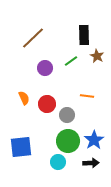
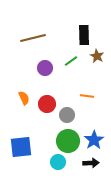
brown line: rotated 30 degrees clockwise
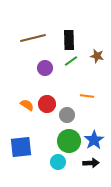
black rectangle: moved 15 px left, 5 px down
brown star: rotated 16 degrees counterclockwise
orange semicircle: moved 3 px right, 7 px down; rotated 32 degrees counterclockwise
green circle: moved 1 px right
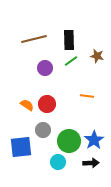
brown line: moved 1 px right, 1 px down
gray circle: moved 24 px left, 15 px down
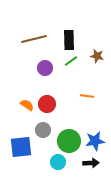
blue star: moved 1 px right, 1 px down; rotated 24 degrees clockwise
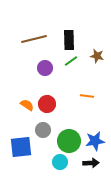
cyan circle: moved 2 px right
